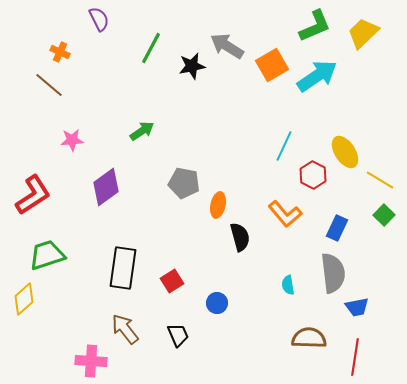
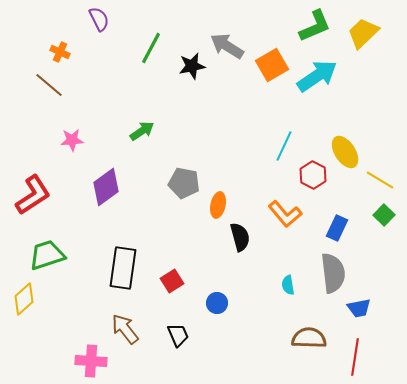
blue trapezoid: moved 2 px right, 1 px down
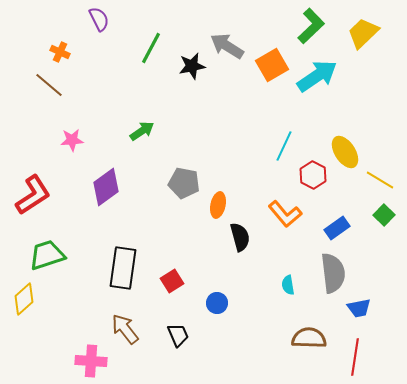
green L-shape: moved 4 px left; rotated 21 degrees counterclockwise
blue rectangle: rotated 30 degrees clockwise
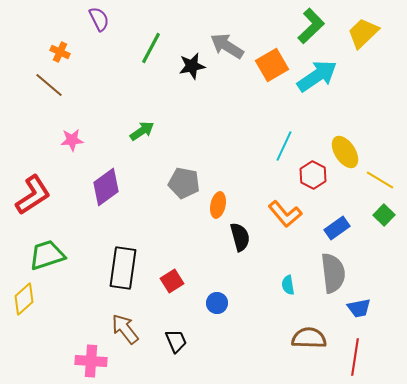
black trapezoid: moved 2 px left, 6 px down
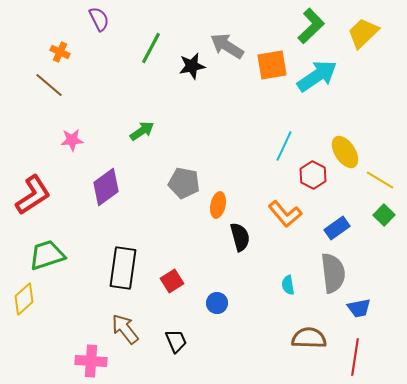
orange square: rotated 20 degrees clockwise
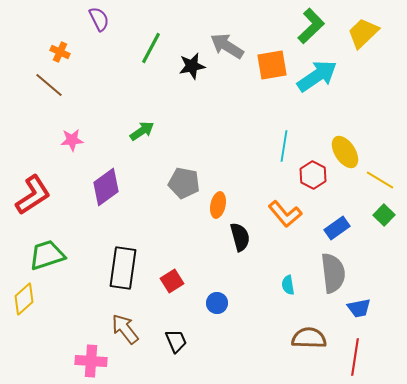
cyan line: rotated 16 degrees counterclockwise
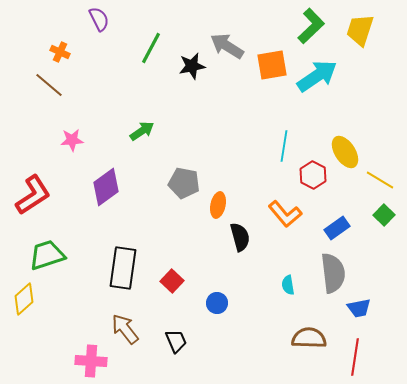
yellow trapezoid: moved 3 px left, 3 px up; rotated 28 degrees counterclockwise
red square: rotated 15 degrees counterclockwise
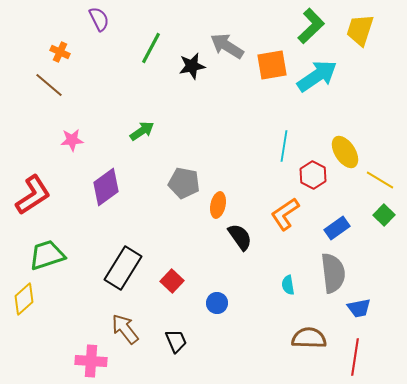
orange L-shape: rotated 96 degrees clockwise
black semicircle: rotated 20 degrees counterclockwise
black rectangle: rotated 24 degrees clockwise
